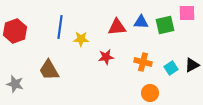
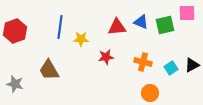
blue triangle: rotated 21 degrees clockwise
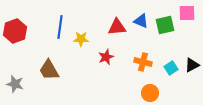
blue triangle: moved 1 px up
red star: rotated 14 degrees counterclockwise
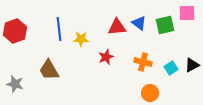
blue triangle: moved 2 px left, 2 px down; rotated 14 degrees clockwise
blue line: moved 1 px left, 2 px down; rotated 15 degrees counterclockwise
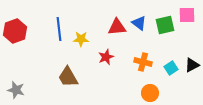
pink square: moved 2 px down
brown trapezoid: moved 19 px right, 7 px down
gray star: moved 1 px right, 6 px down
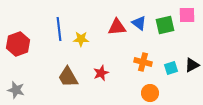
red hexagon: moved 3 px right, 13 px down
red star: moved 5 px left, 16 px down
cyan square: rotated 16 degrees clockwise
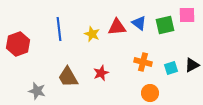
yellow star: moved 11 px right, 5 px up; rotated 21 degrees clockwise
gray star: moved 21 px right, 1 px down
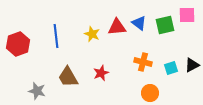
blue line: moved 3 px left, 7 px down
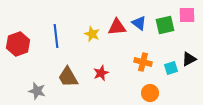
black triangle: moved 3 px left, 6 px up
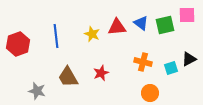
blue triangle: moved 2 px right
